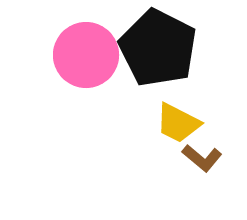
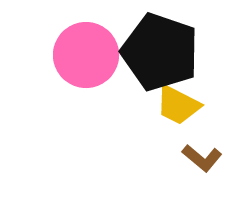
black pentagon: moved 2 px right, 4 px down; rotated 8 degrees counterclockwise
yellow trapezoid: moved 18 px up
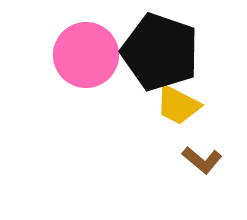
brown L-shape: moved 2 px down
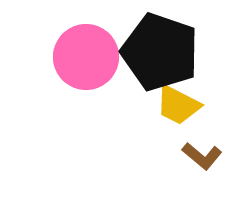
pink circle: moved 2 px down
brown L-shape: moved 4 px up
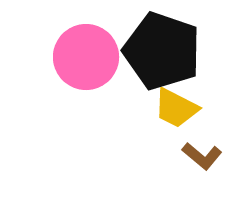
black pentagon: moved 2 px right, 1 px up
yellow trapezoid: moved 2 px left, 3 px down
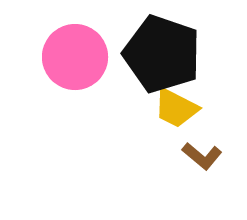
black pentagon: moved 3 px down
pink circle: moved 11 px left
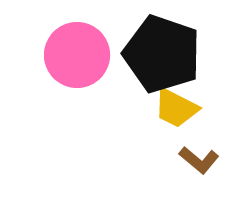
pink circle: moved 2 px right, 2 px up
brown L-shape: moved 3 px left, 4 px down
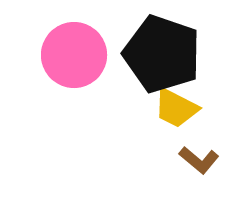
pink circle: moved 3 px left
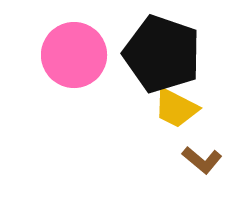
brown L-shape: moved 3 px right
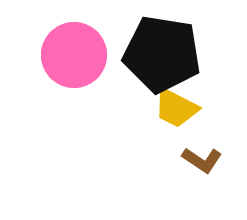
black pentagon: rotated 10 degrees counterclockwise
brown L-shape: rotated 6 degrees counterclockwise
